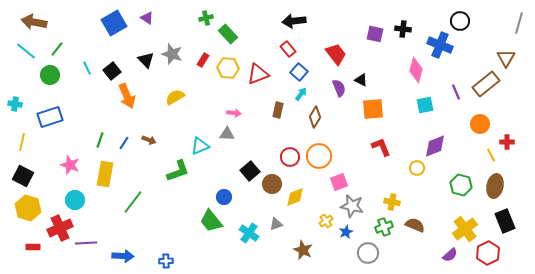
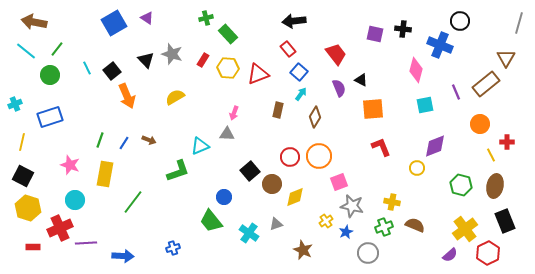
cyan cross at (15, 104): rotated 32 degrees counterclockwise
pink arrow at (234, 113): rotated 104 degrees clockwise
blue cross at (166, 261): moved 7 px right, 13 px up; rotated 16 degrees counterclockwise
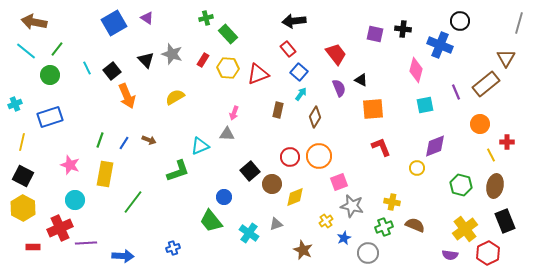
yellow hexagon at (28, 208): moved 5 px left; rotated 10 degrees clockwise
blue star at (346, 232): moved 2 px left, 6 px down
purple semicircle at (450, 255): rotated 49 degrees clockwise
